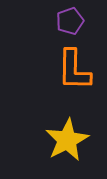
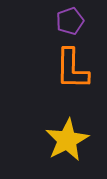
orange L-shape: moved 2 px left, 1 px up
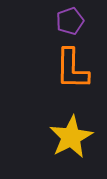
yellow star: moved 4 px right, 3 px up
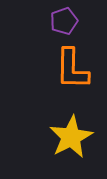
purple pentagon: moved 6 px left
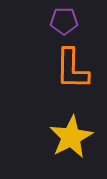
purple pentagon: rotated 20 degrees clockwise
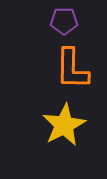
yellow star: moved 7 px left, 12 px up
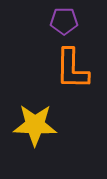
yellow star: moved 29 px left; rotated 30 degrees clockwise
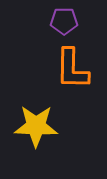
yellow star: moved 1 px right, 1 px down
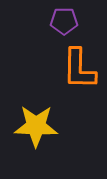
orange L-shape: moved 7 px right
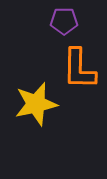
yellow star: moved 22 px up; rotated 15 degrees counterclockwise
